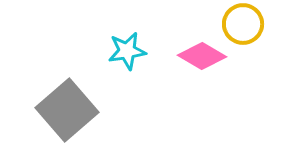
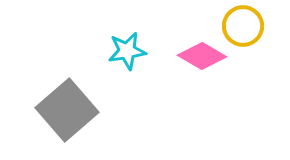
yellow circle: moved 2 px down
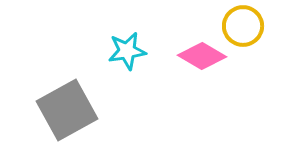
gray square: rotated 12 degrees clockwise
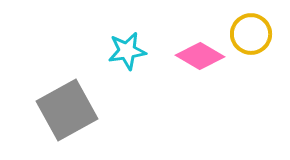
yellow circle: moved 8 px right, 8 px down
pink diamond: moved 2 px left
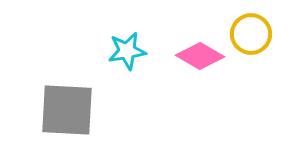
gray square: rotated 32 degrees clockwise
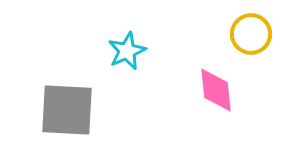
cyan star: rotated 15 degrees counterclockwise
pink diamond: moved 16 px right, 34 px down; rotated 54 degrees clockwise
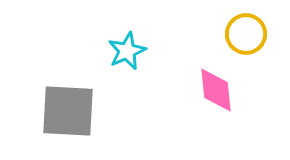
yellow circle: moved 5 px left
gray square: moved 1 px right, 1 px down
